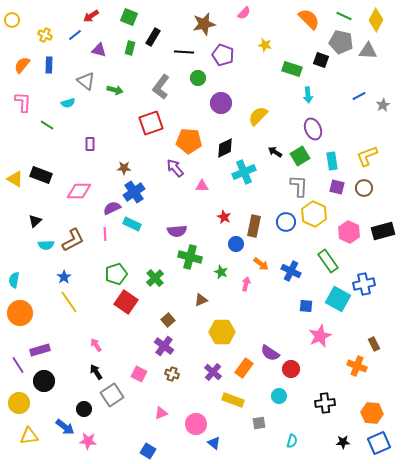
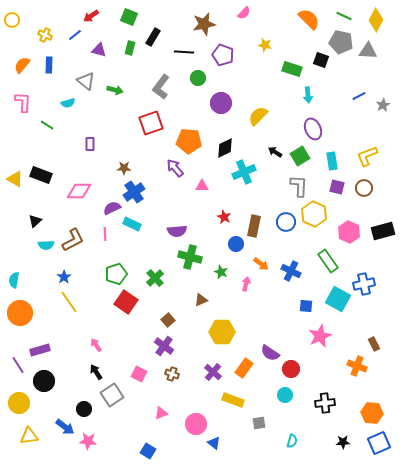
cyan circle at (279, 396): moved 6 px right, 1 px up
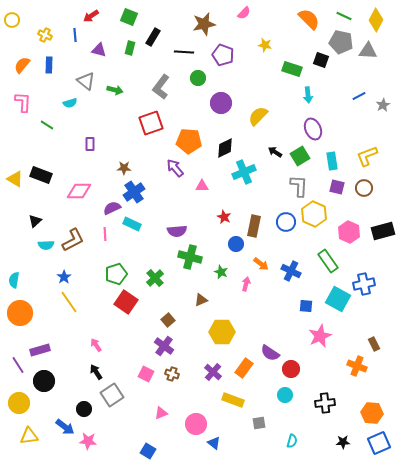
blue line at (75, 35): rotated 56 degrees counterclockwise
cyan semicircle at (68, 103): moved 2 px right
pink square at (139, 374): moved 7 px right
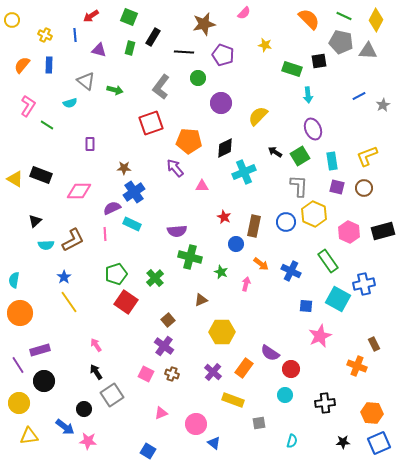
black square at (321, 60): moved 2 px left, 1 px down; rotated 28 degrees counterclockwise
pink L-shape at (23, 102): moved 5 px right, 4 px down; rotated 30 degrees clockwise
